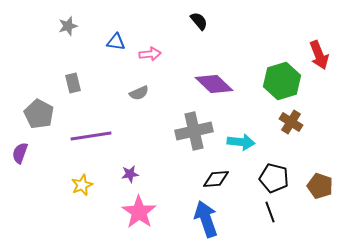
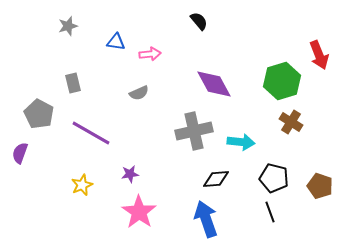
purple diamond: rotated 18 degrees clockwise
purple line: moved 3 px up; rotated 39 degrees clockwise
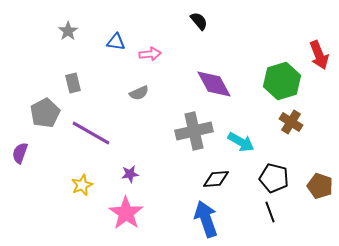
gray star: moved 5 px down; rotated 18 degrees counterclockwise
gray pentagon: moved 6 px right, 1 px up; rotated 16 degrees clockwise
cyan arrow: rotated 24 degrees clockwise
pink star: moved 13 px left, 1 px down
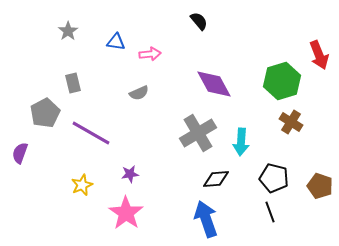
gray cross: moved 4 px right, 2 px down; rotated 18 degrees counterclockwise
cyan arrow: rotated 64 degrees clockwise
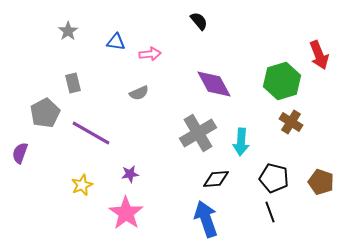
brown pentagon: moved 1 px right, 4 px up
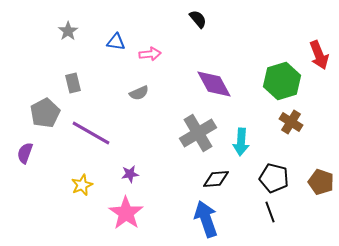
black semicircle: moved 1 px left, 2 px up
purple semicircle: moved 5 px right
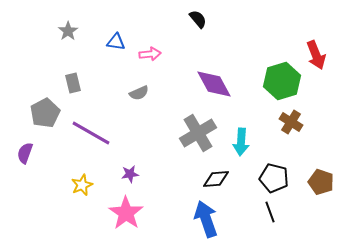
red arrow: moved 3 px left
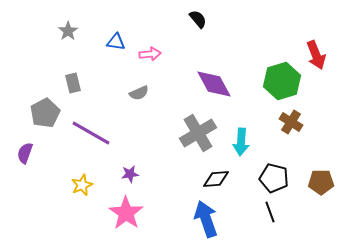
brown pentagon: rotated 20 degrees counterclockwise
